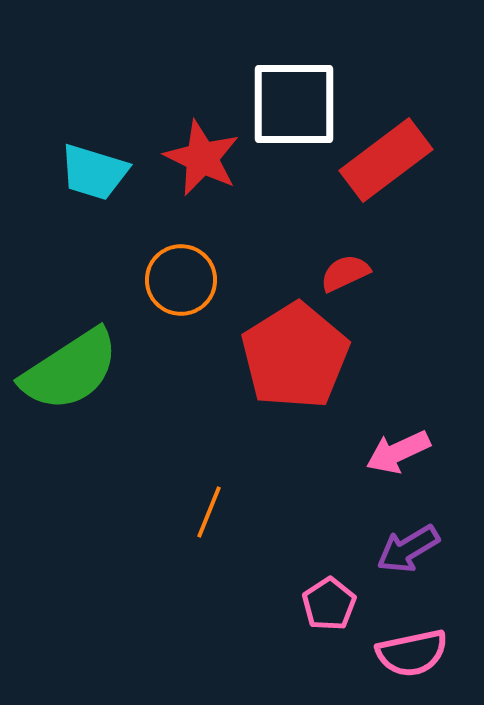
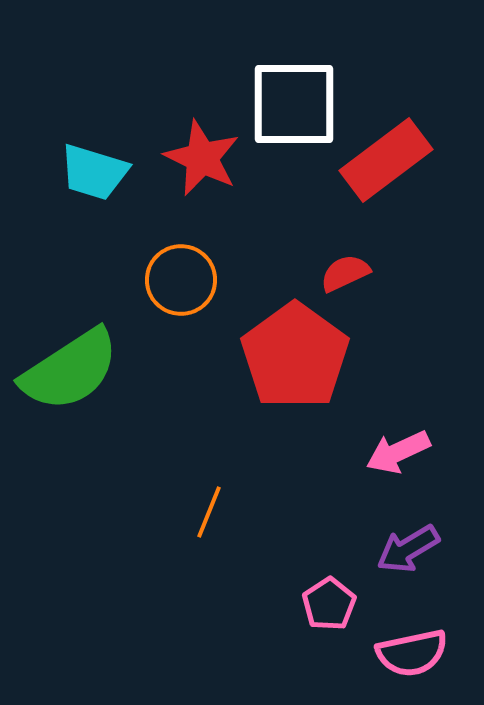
red pentagon: rotated 4 degrees counterclockwise
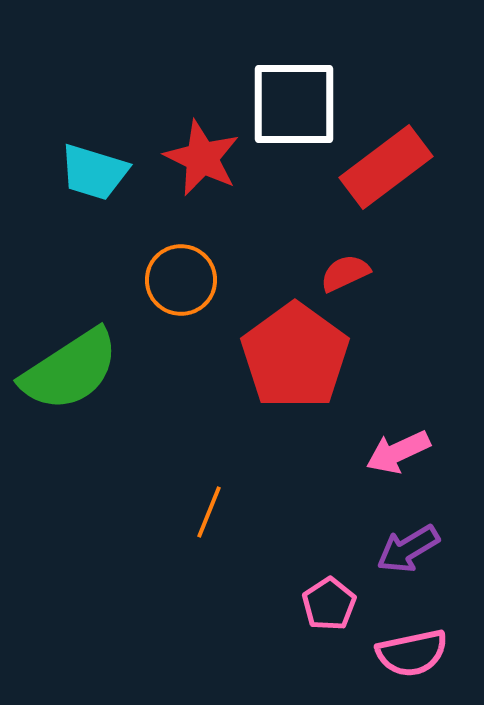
red rectangle: moved 7 px down
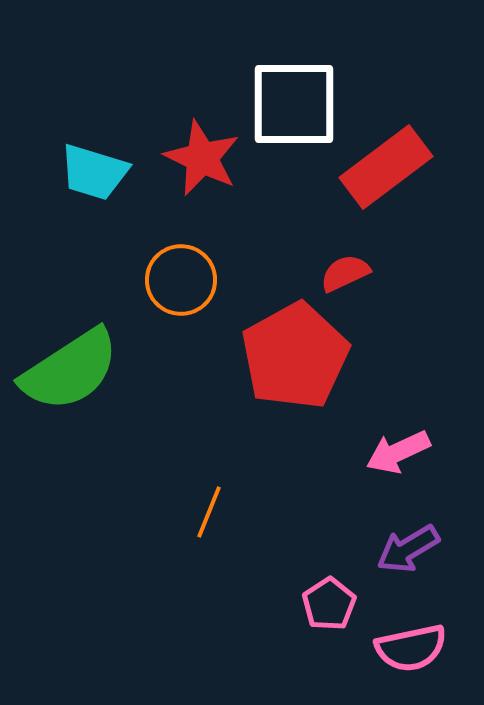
red pentagon: rotated 7 degrees clockwise
pink semicircle: moved 1 px left, 5 px up
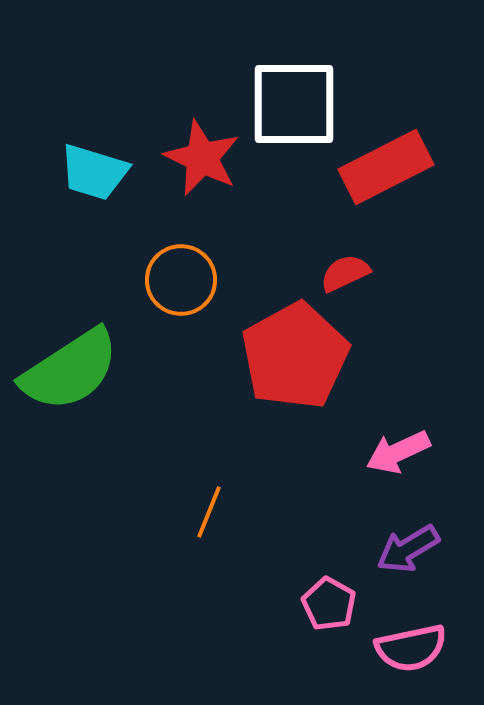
red rectangle: rotated 10 degrees clockwise
pink pentagon: rotated 10 degrees counterclockwise
